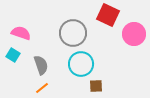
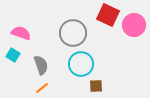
pink circle: moved 9 px up
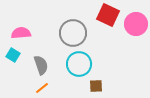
pink circle: moved 2 px right, 1 px up
pink semicircle: rotated 24 degrees counterclockwise
cyan circle: moved 2 px left
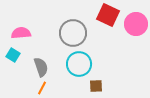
gray semicircle: moved 2 px down
orange line: rotated 24 degrees counterclockwise
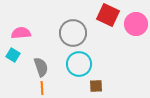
orange line: rotated 32 degrees counterclockwise
